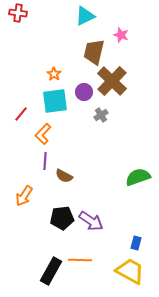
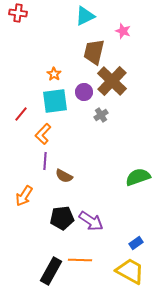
pink star: moved 2 px right, 4 px up
blue rectangle: rotated 40 degrees clockwise
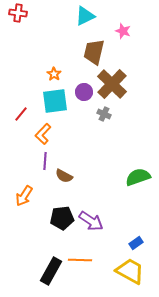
brown cross: moved 3 px down
gray cross: moved 3 px right, 1 px up; rotated 32 degrees counterclockwise
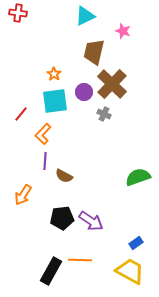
orange arrow: moved 1 px left, 1 px up
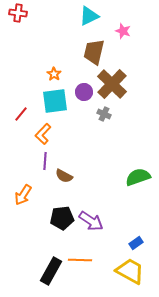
cyan triangle: moved 4 px right
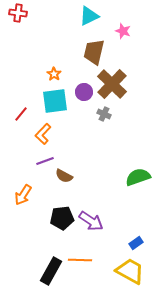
purple line: rotated 66 degrees clockwise
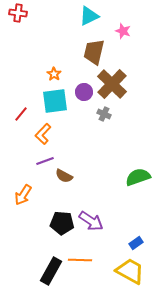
black pentagon: moved 5 px down; rotated 10 degrees clockwise
